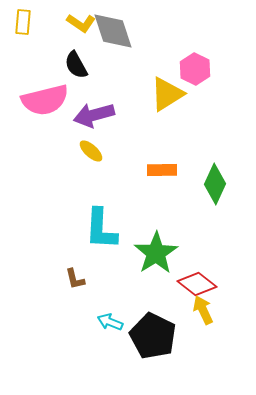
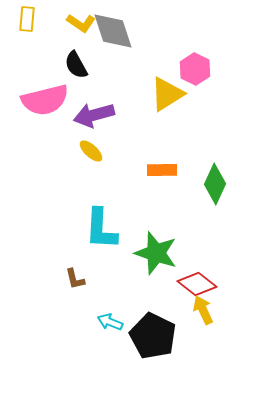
yellow rectangle: moved 4 px right, 3 px up
green star: rotated 21 degrees counterclockwise
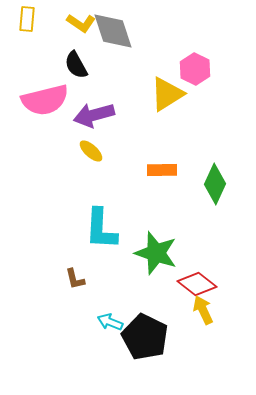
black pentagon: moved 8 px left, 1 px down
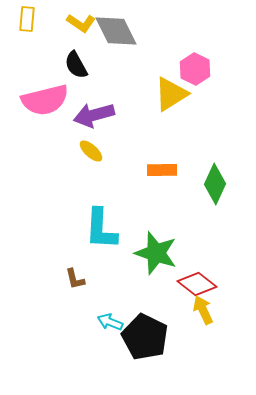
gray diamond: moved 3 px right; rotated 9 degrees counterclockwise
yellow triangle: moved 4 px right
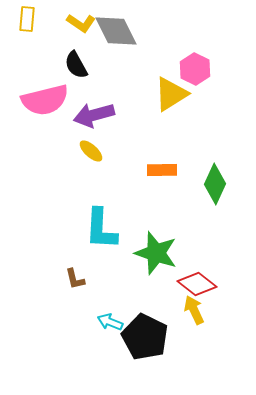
yellow arrow: moved 9 px left
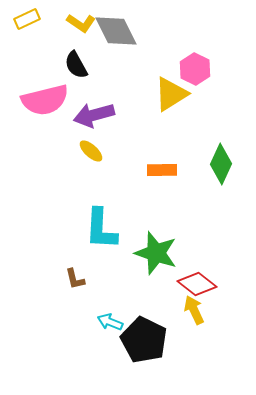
yellow rectangle: rotated 60 degrees clockwise
green diamond: moved 6 px right, 20 px up
black pentagon: moved 1 px left, 3 px down
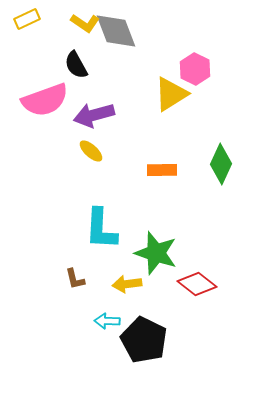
yellow L-shape: moved 4 px right
gray diamond: rotated 6 degrees clockwise
pink semicircle: rotated 6 degrees counterclockwise
yellow arrow: moved 67 px left, 26 px up; rotated 72 degrees counterclockwise
cyan arrow: moved 3 px left, 1 px up; rotated 20 degrees counterclockwise
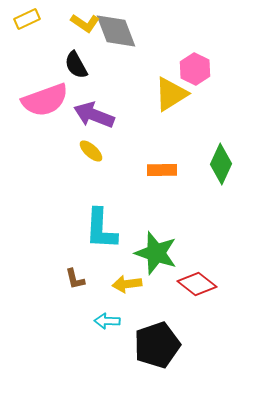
purple arrow: rotated 36 degrees clockwise
black pentagon: moved 13 px right, 5 px down; rotated 27 degrees clockwise
